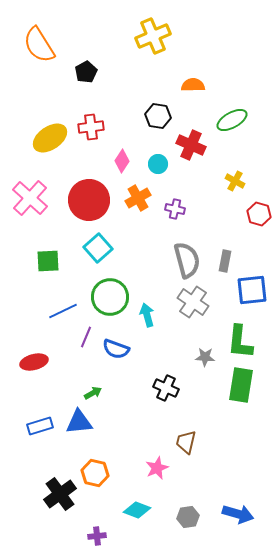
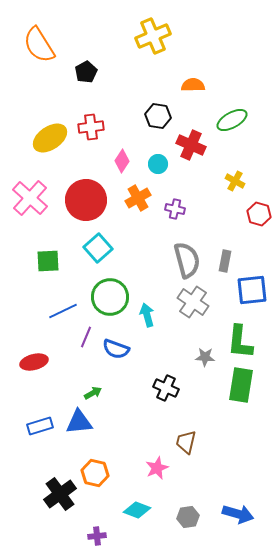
red circle at (89, 200): moved 3 px left
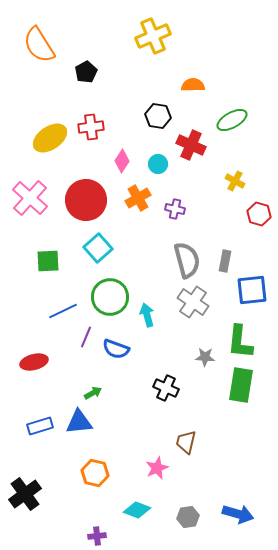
black cross at (60, 494): moved 35 px left
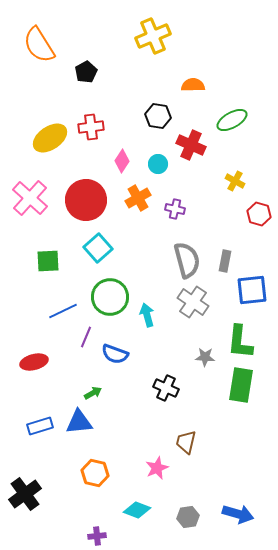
blue semicircle at (116, 349): moved 1 px left, 5 px down
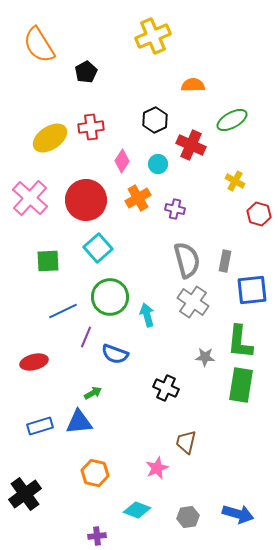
black hexagon at (158, 116): moved 3 px left, 4 px down; rotated 25 degrees clockwise
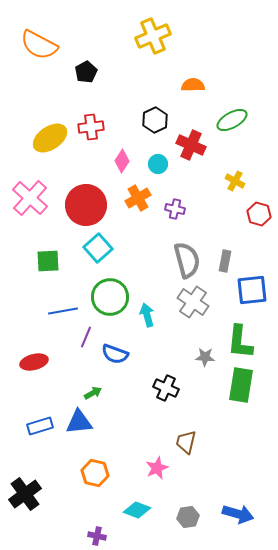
orange semicircle at (39, 45): rotated 30 degrees counterclockwise
red circle at (86, 200): moved 5 px down
blue line at (63, 311): rotated 16 degrees clockwise
purple cross at (97, 536): rotated 18 degrees clockwise
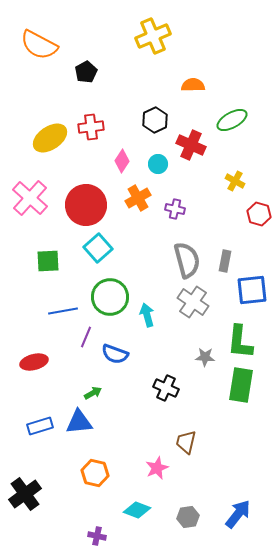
blue arrow at (238, 514): rotated 68 degrees counterclockwise
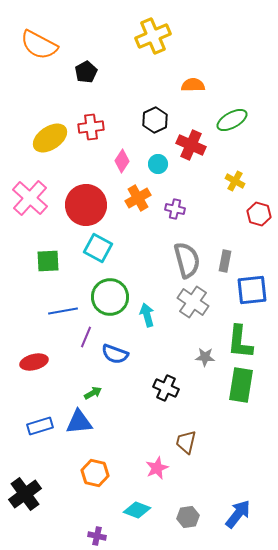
cyan square at (98, 248): rotated 20 degrees counterclockwise
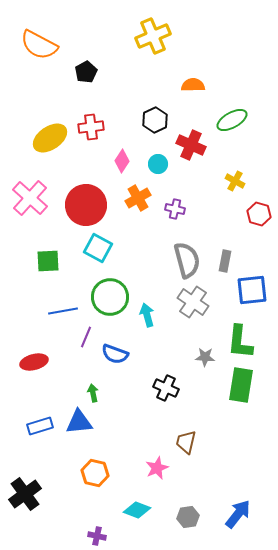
green arrow at (93, 393): rotated 72 degrees counterclockwise
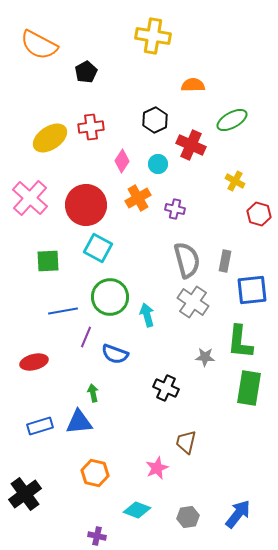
yellow cross at (153, 36): rotated 32 degrees clockwise
green rectangle at (241, 385): moved 8 px right, 3 px down
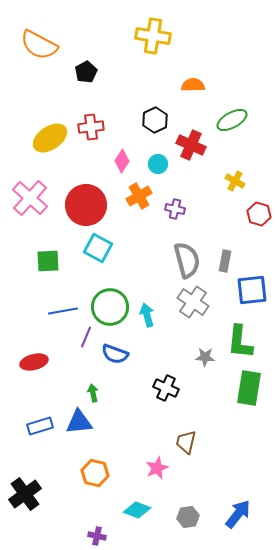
orange cross at (138, 198): moved 1 px right, 2 px up
green circle at (110, 297): moved 10 px down
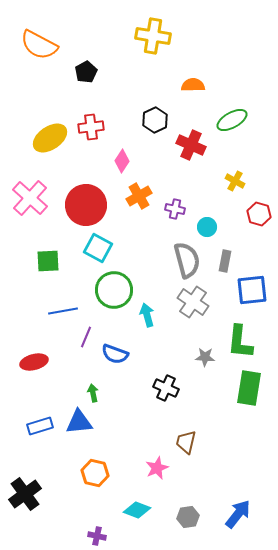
cyan circle at (158, 164): moved 49 px right, 63 px down
green circle at (110, 307): moved 4 px right, 17 px up
